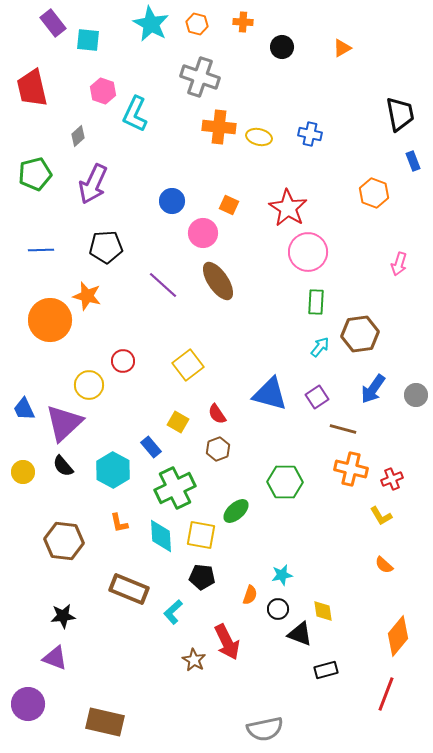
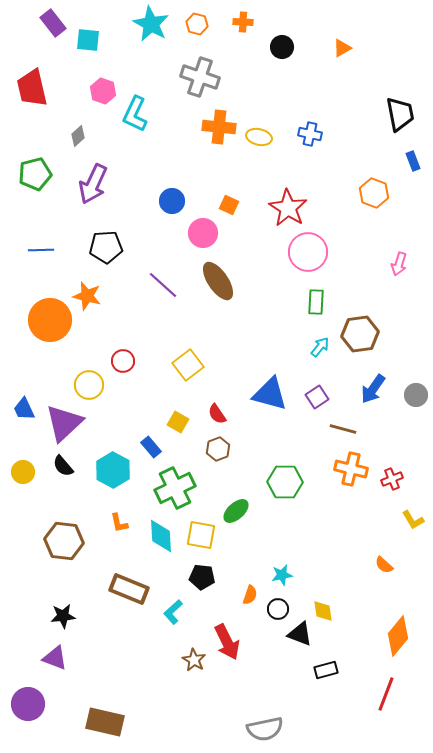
yellow L-shape at (381, 516): moved 32 px right, 4 px down
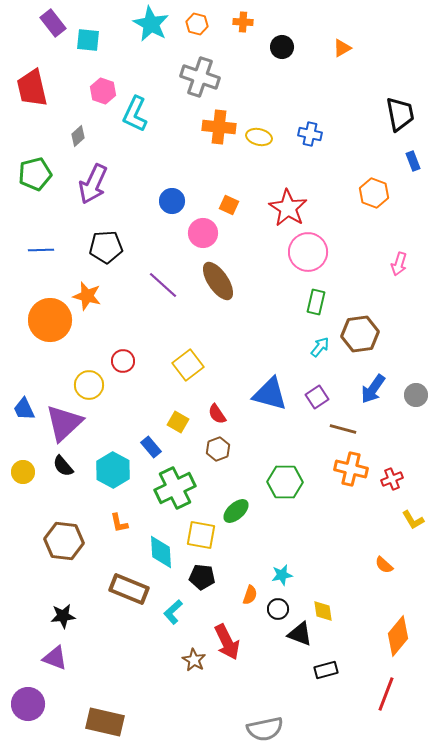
green rectangle at (316, 302): rotated 10 degrees clockwise
cyan diamond at (161, 536): moved 16 px down
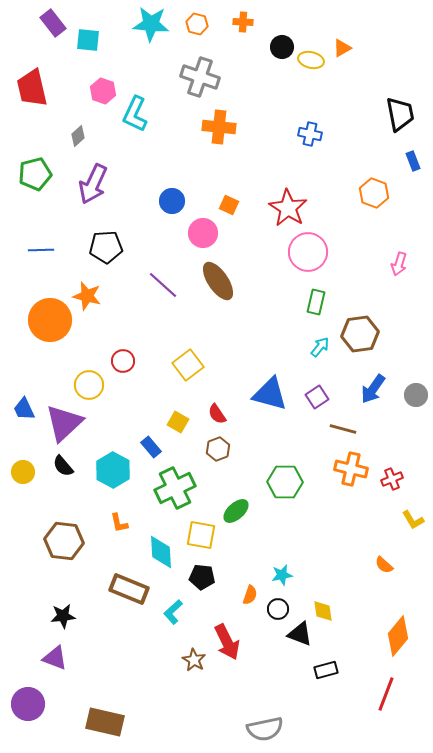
cyan star at (151, 24): rotated 24 degrees counterclockwise
yellow ellipse at (259, 137): moved 52 px right, 77 px up
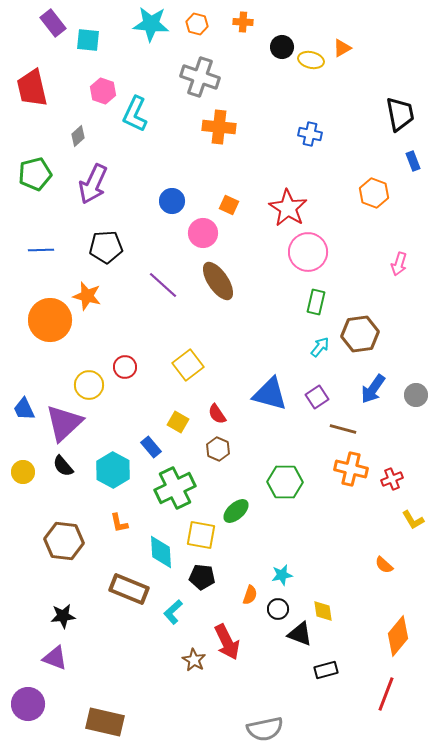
red circle at (123, 361): moved 2 px right, 6 px down
brown hexagon at (218, 449): rotated 15 degrees counterclockwise
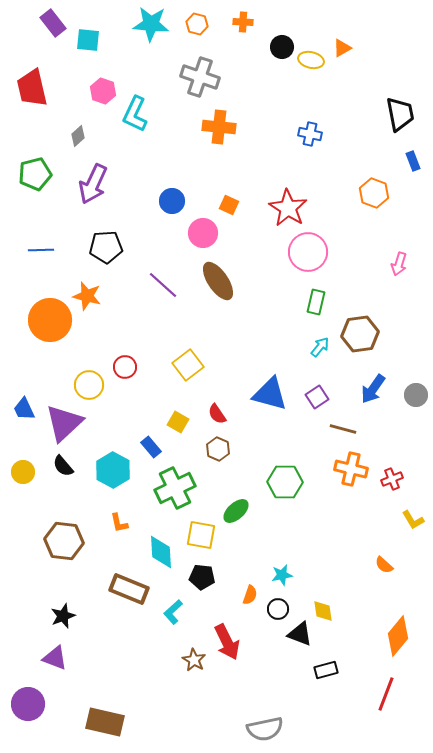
black star at (63, 616): rotated 15 degrees counterclockwise
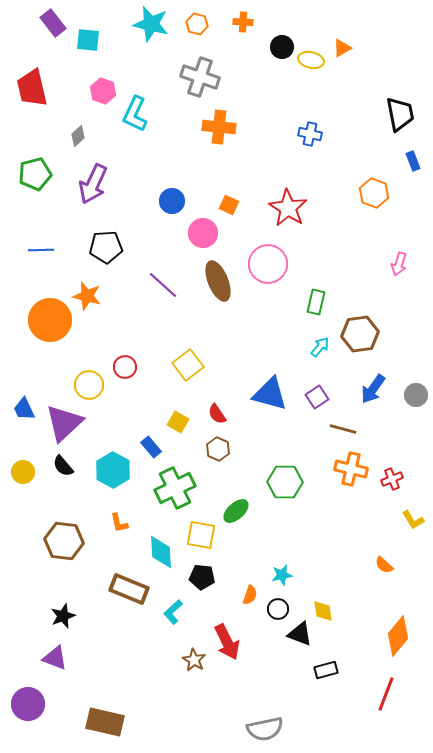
cyan star at (151, 24): rotated 9 degrees clockwise
pink circle at (308, 252): moved 40 px left, 12 px down
brown ellipse at (218, 281): rotated 12 degrees clockwise
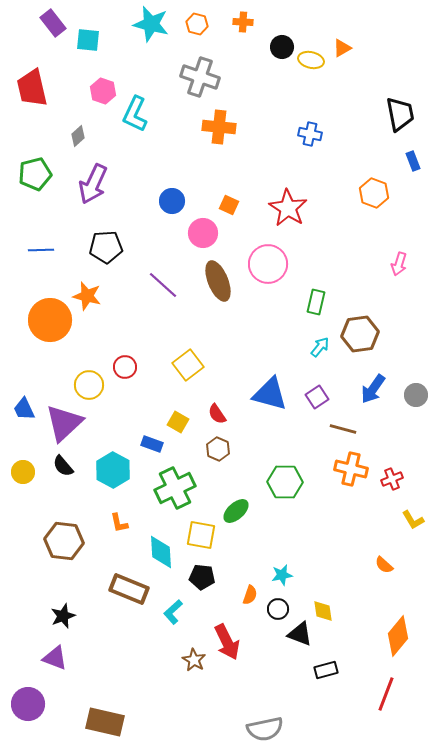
blue rectangle at (151, 447): moved 1 px right, 3 px up; rotated 30 degrees counterclockwise
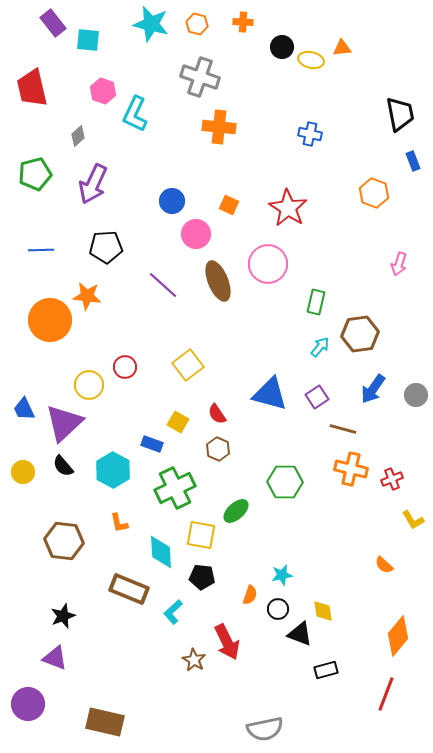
orange triangle at (342, 48): rotated 24 degrees clockwise
pink circle at (203, 233): moved 7 px left, 1 px down
orange star at (87, 296): rotated 8 degrees counterclockwise
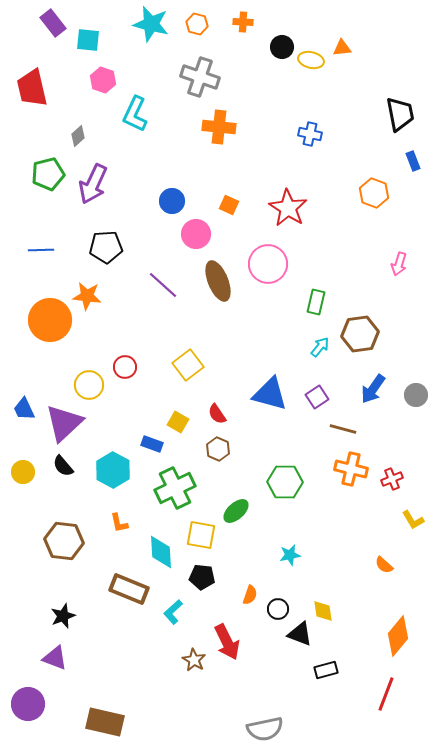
pink hexagon at (103, 91): moved 11 px up
green pentagon at (35, 174): moved 13 px right
cyan star at (282, 575): moved 8 px right, 20 px up
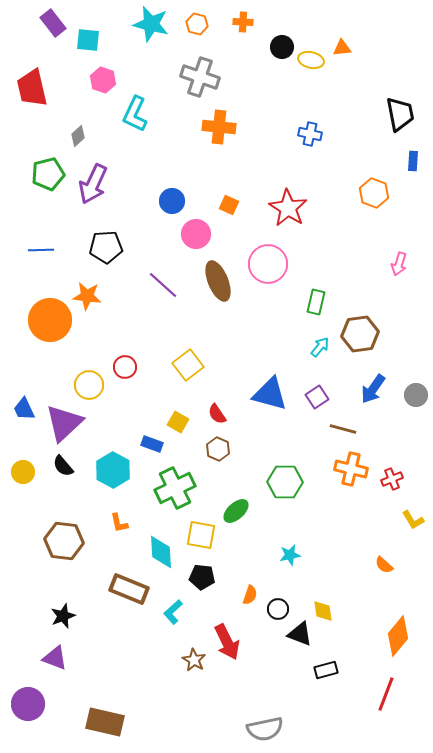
blue rectangle at (413, 161): rotated 24 degrees clockwise
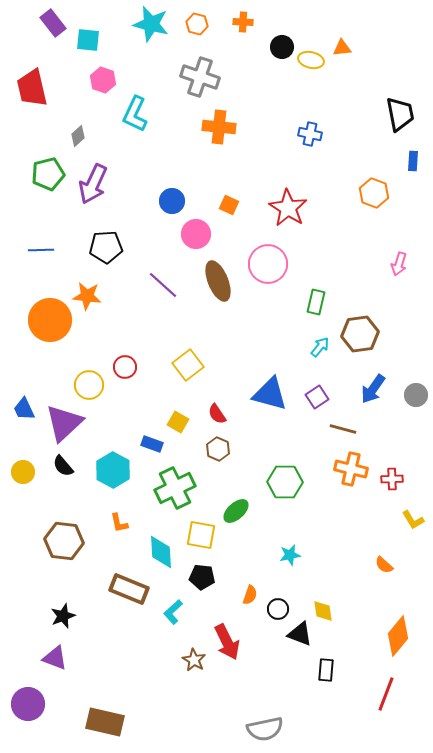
red cross at (392, 479): rotated 20 degrees clockwise
black rectangle at (326, 670): rotated 70 degrees counterclockwise
